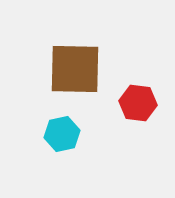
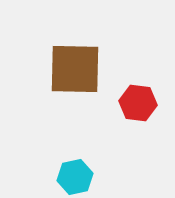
cyan hexagon: moved 13 px right, 43 px down
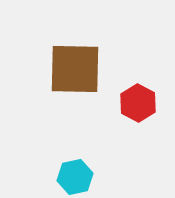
red hexagon: rotated 21 degrees clockwise
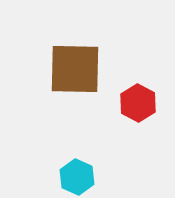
cyan hexagon: moved 2 px right; rotated 24 degrees counterclockwise
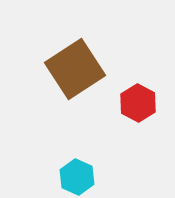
brown square: rotated 34 degrees counterclockwise
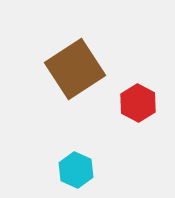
cyan hexagon: moved 1 px left, 7 px up
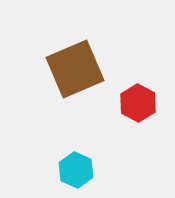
brown square: rotated 10 degrees clockwise
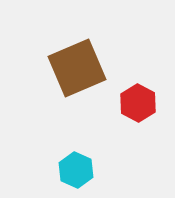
brown square: moved 2 px right, 1 px up
